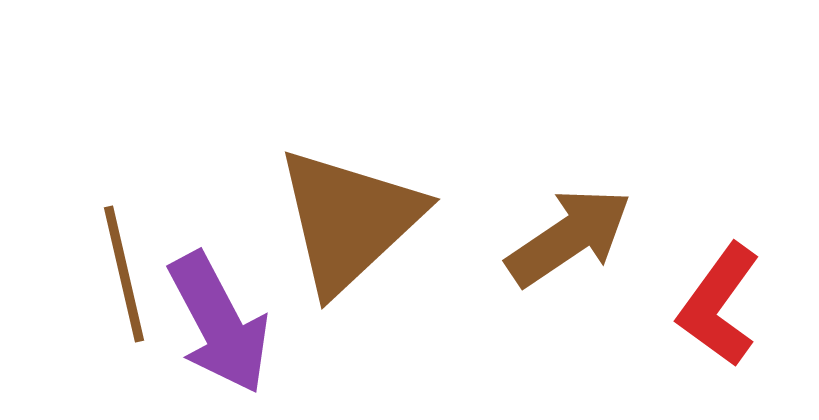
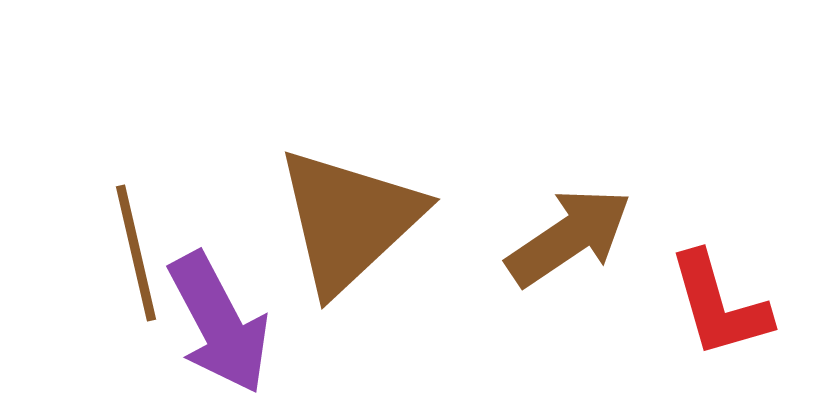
brown line: moved 12 px right, 21 px up
red L-shape: rotated 52 degrees counterclockwise
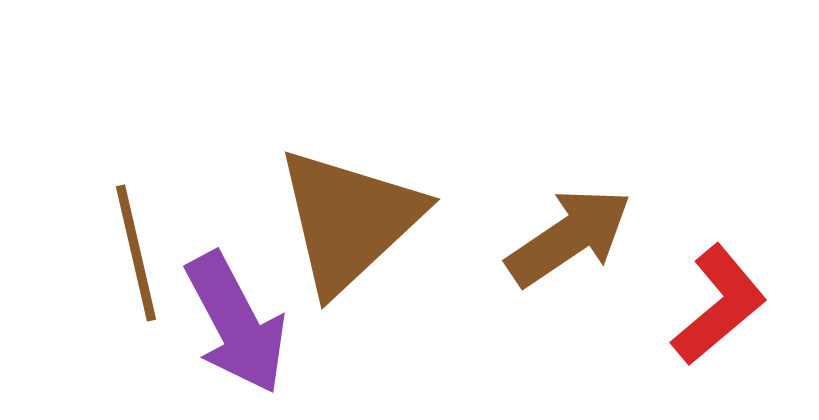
red L-shape: rotated 114 degrees counterclockwise
purple arrow: moved 17 px right
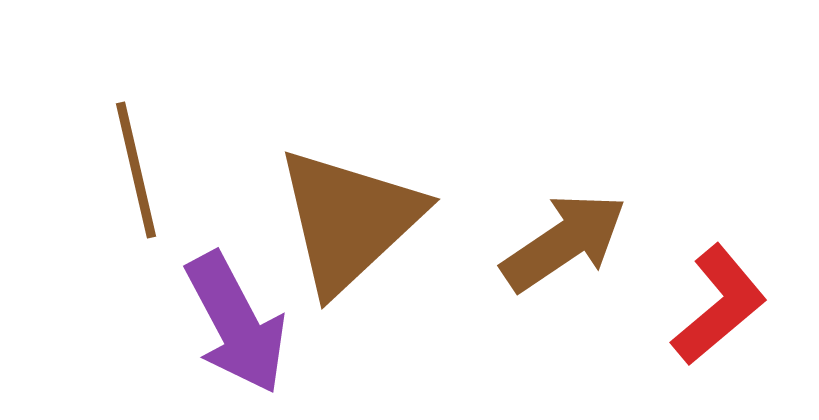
brown arrow: moved 5 px left, 5 px down
brown line: moved 83 px up
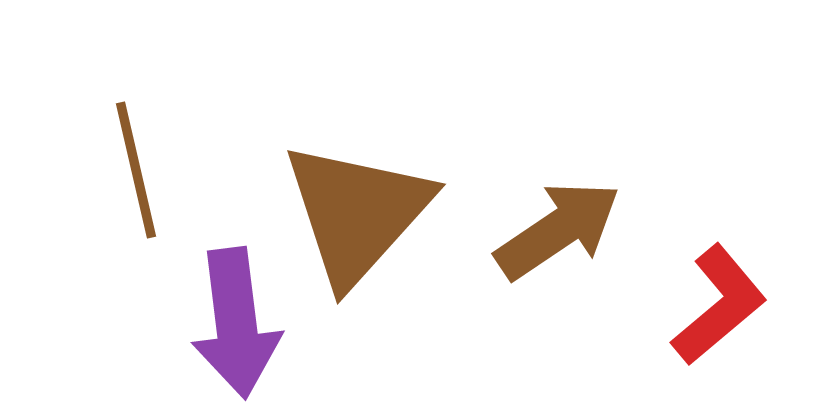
brown triangle: moved 8 px right, 7 px up; rotated 5 degrees counterclockwise
brown arrow: moved 6 px left, 12 px up
purple arrow: rotated 21 degrees clockwise
